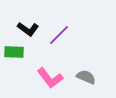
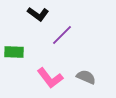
black L-shape: moved 10 px right, 15 px up
purple line: moved 3 px right
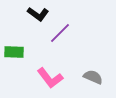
purple line: moved 2 px left, 2 px up
gray semicircle: moved 7 px right
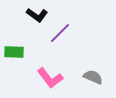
black L-shape: moved 1 px left, 1 px down
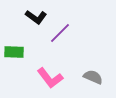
black L-shape: moved 1 px left, 2 px down
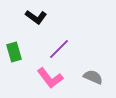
purple line: moved 1 px left, 16 px down
green rectangle: rotated 72 degrees clockwise
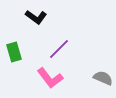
gray semicircle: moved 10 px right, 1 px down
